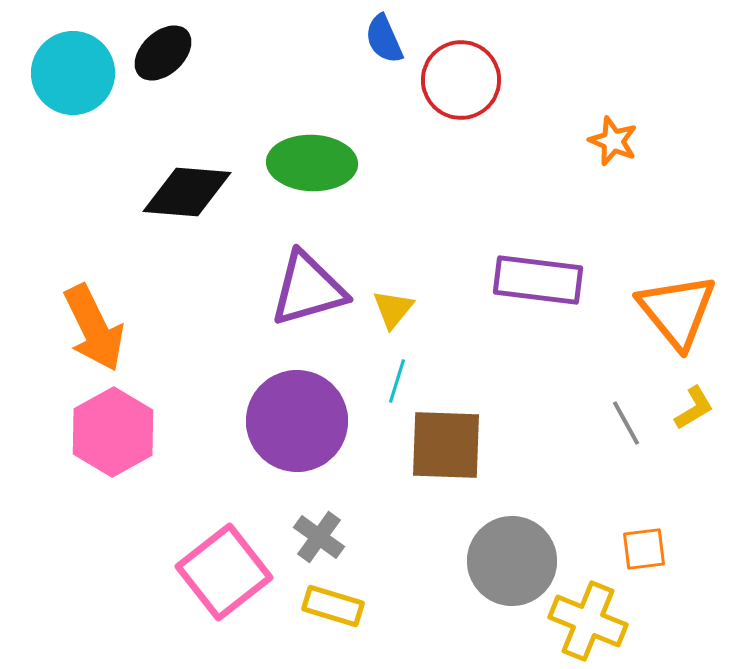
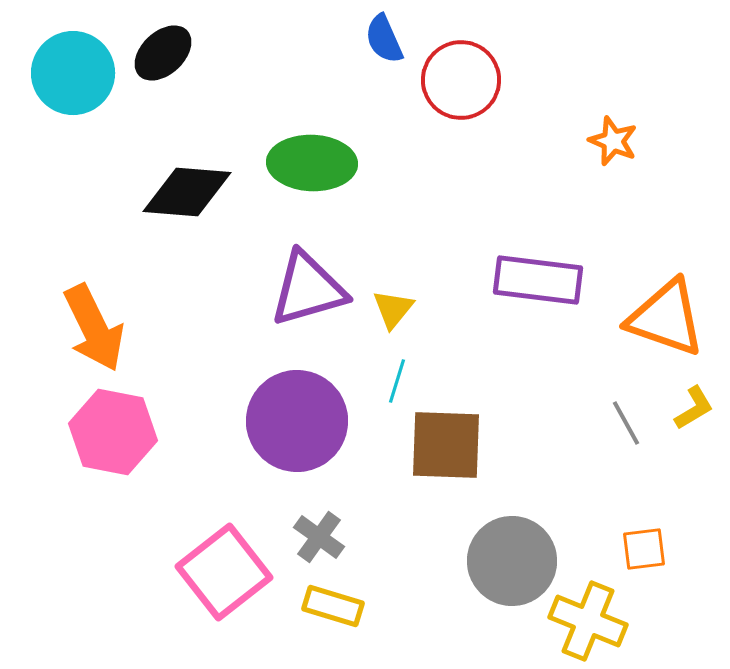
orange triangle: moved 11 px left, 7 px down; rotated 32 degrees counterclockwise
pink hexagon: rotated 20 degrees counterclockwise
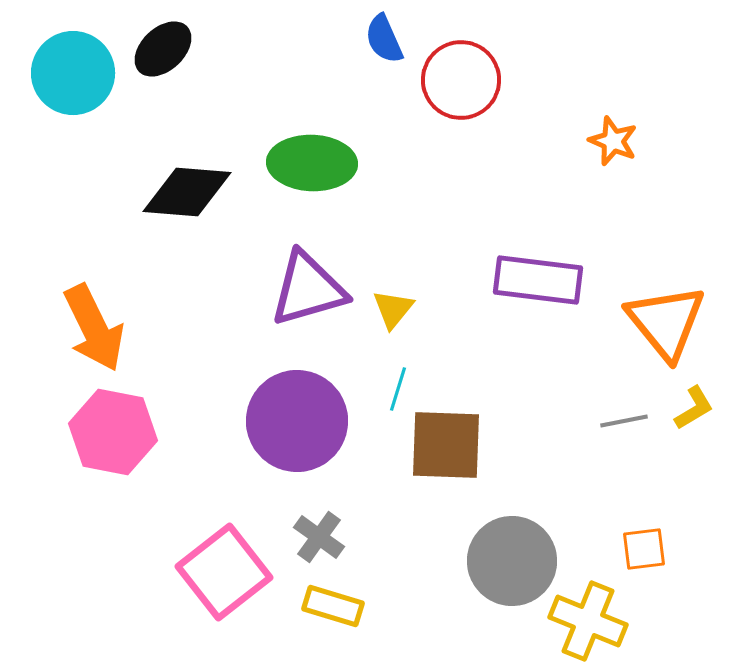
black ellipse: moved 4 px up
orange triangle: moved 4 px down; rotated 32 degrees clockwise
cyan line: moved 1 px right, 8 px down
gray line: moved 2 px left, 2 px up; rotated 72 degrees counterclockwise
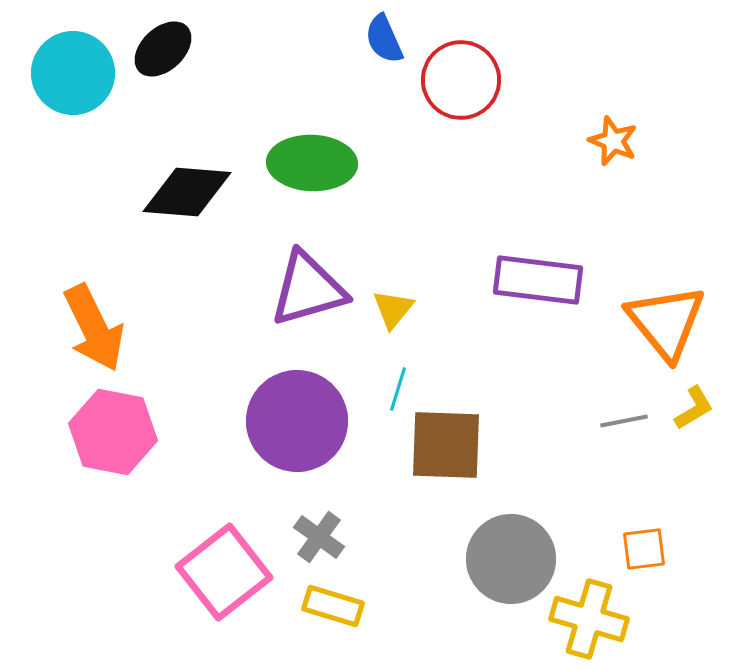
gray circle: moved 1 px left, 2 px up
yellow cross: moved 1 px right, 2 px up; rotated 6 degrees counterclockwise
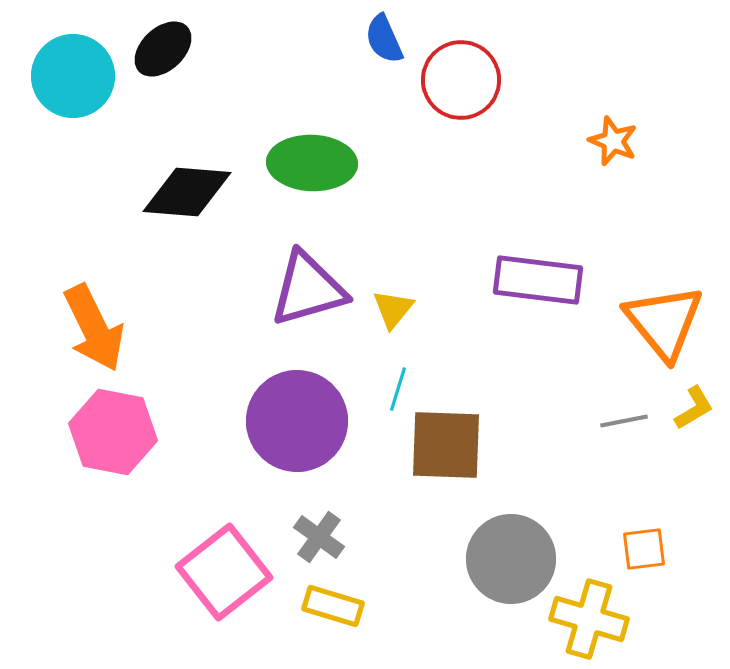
cyan circle: moved 3 px down
orange triangle: moved 2 px left
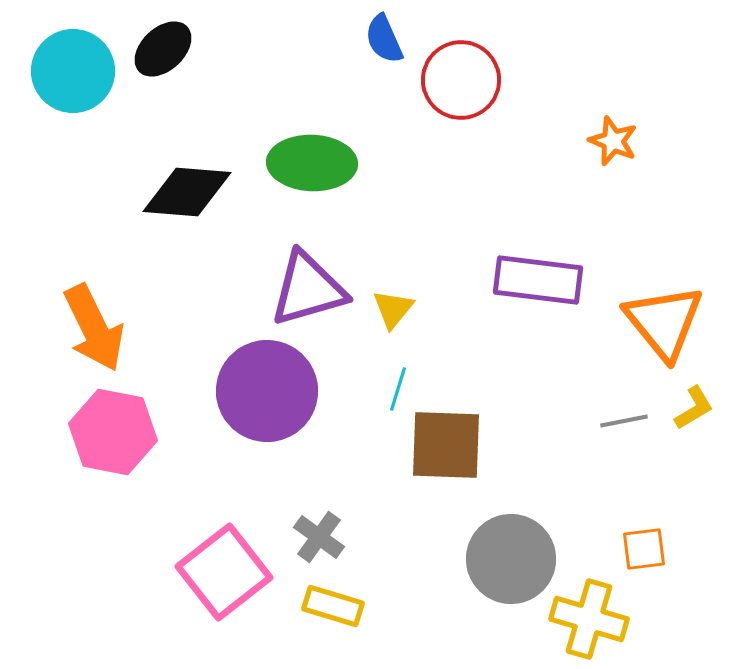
cyan circle: moved 5 px up
purple circle: moved 30 px left, 30 px up
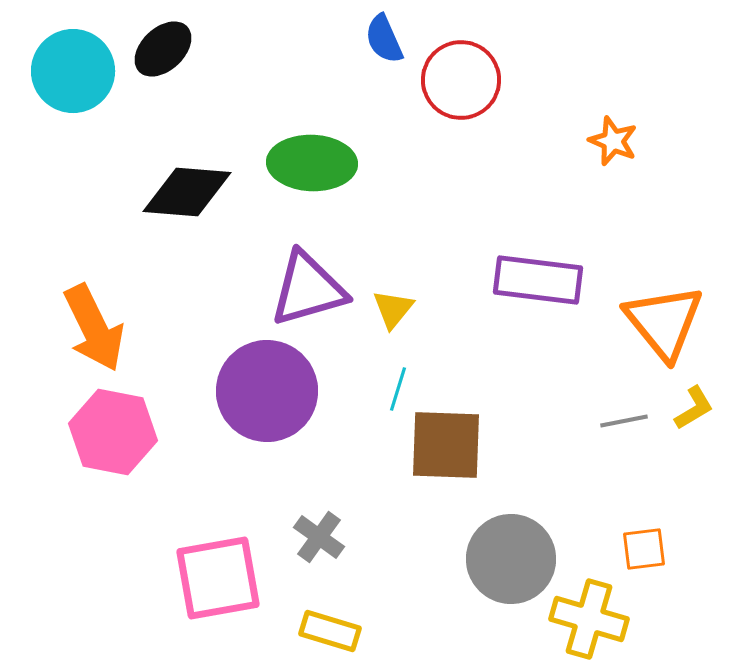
pink square: moved 6 px left, 6 px down; rotated 28 degrees clockwise
yellow rectangle: moved 3 px left, 25 px down
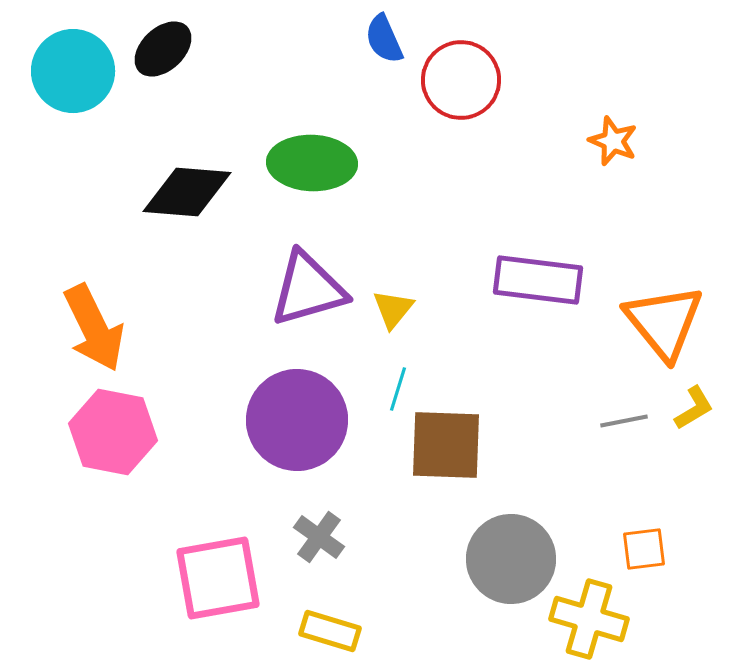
purple circle: moved 30 px right, 29 px down
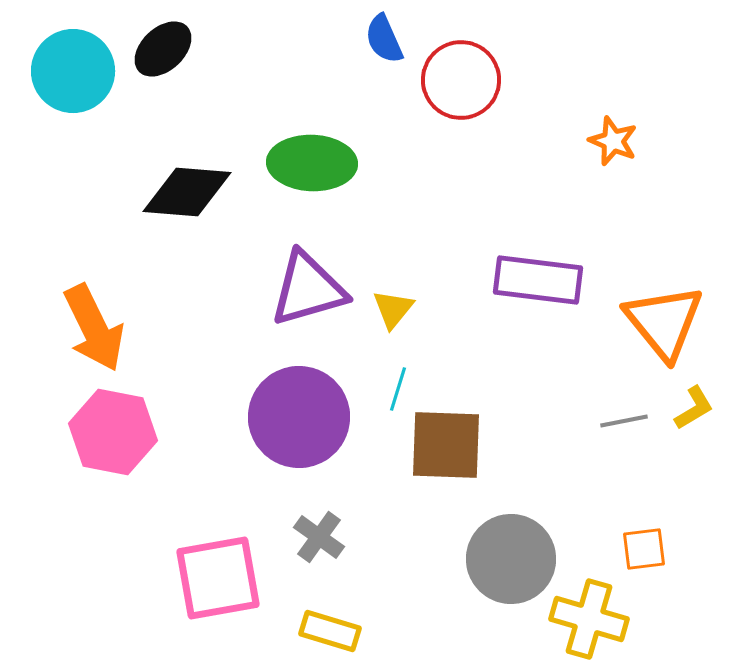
purple circle: moved 2 px right, 3 px up
